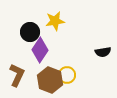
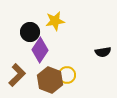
brown L-shape: rotated 20 degrees clockwise
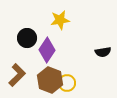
yellow star: moved 5 px right, 1 px up
black circle: moved 3 px left, 6 px down
purple diamond: moved 7 px right
yellow circle: moved 8 px down
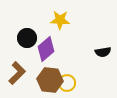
yellow star: rotated 12 degrees clockwise
purple diamond: moved 1 px left, 1 px up; rotated 15 degrees clockwise
brown L-shape: moved 2 px up
brown hexagon: rotated 15 degrees counterclockwise
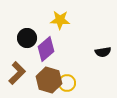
brown hexagon: moved 1 px left; rotated 10 degrees clockwise
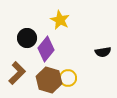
yellow star: rotated 24 degrees clockwise
purple diamond: rotated 10 degrees counterclockwise
yellow circle: moved 1 px right, 5 px up
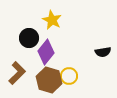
yellow star: moved 8 px left
black circle: moved 2 px right
purple diamond: moved 3 px down
yellow circle: moved 1 px right, 2 px up
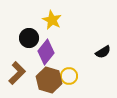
black semicircle: rotated 21 degrees counterclockwise
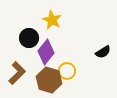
yellow circle: moved 2 px left, 5 px up
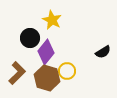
black circle: moved 1 px right
brown hexagon: moved 2 px left, 2 px up
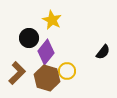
black circle: moved 1 px left
black semicircle: rotated 21 degrees counterclockwise
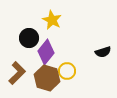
black semicircle: rotated 35 degrees clockwise
